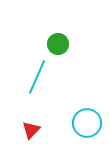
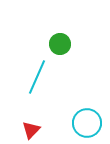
green circle: moved 2 px right
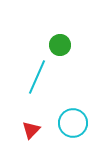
green circle: moved 1 px down
cyan circle: moved 14 px left
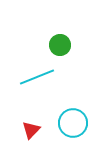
cyan line: rotated 44 degrees clockwise
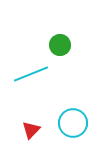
cyan line: moved 6 px left, 3 px up
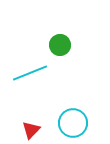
cyan line: moved 1 px left, 1 px up
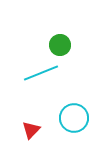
cyan line: moved 11 px right
cyan circle: moved 1 px right, 5 px up
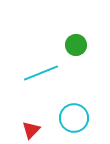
green circle: moved 16 px right
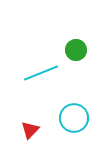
green circle: moved 5 px down
red triangle: moved 1 px left
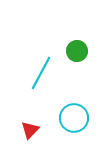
green circle: moved 1 px right, 1 px down
cyan line: rotated 40 degrees counterclockwise
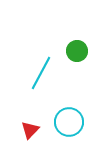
cyan circle: moved 5 px left, 4 px down
